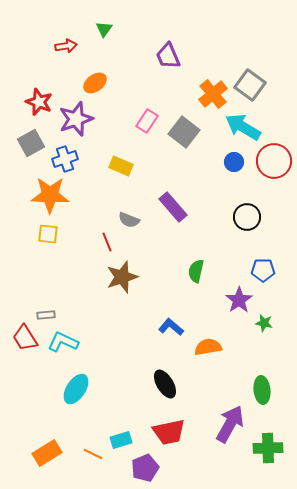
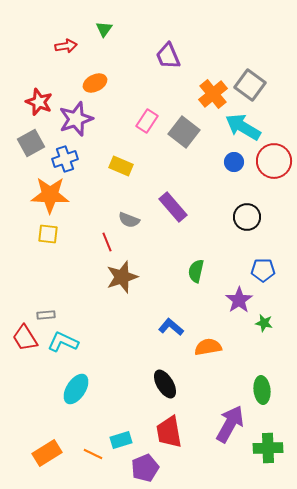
orange ellipse at (95, 83): rotated 10 degrees clockwise
red trapezoid at (169, 432): rotated 92 degrees clockwise
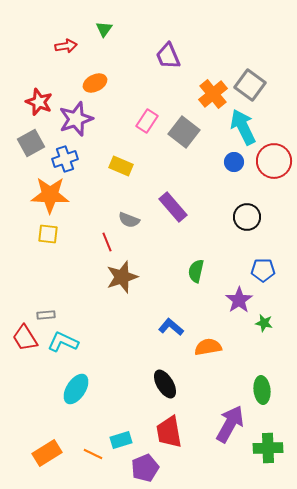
cyan arrow at (243, 127): rotated 33 degrees clockwise
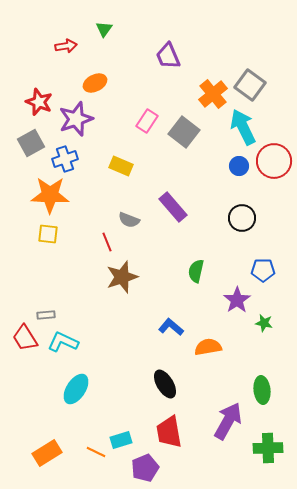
blue circle at (234, 162): moved 5 px right, 4 px down
black circle at (247, 217): moved 5 px left, 1 px down
purple star at (239, 300): moved 2 px left
purple arrow at (230, 424): moved 2 px left, 3 px up
orange line at (93, 454): moved 3 px right, 2 px up
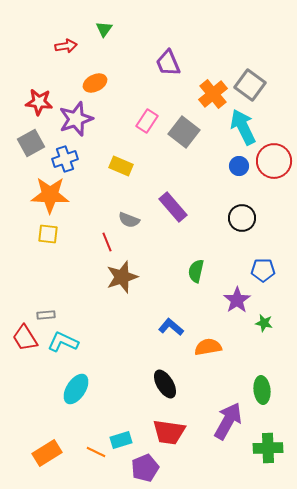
purple trapezoid at (168, 56): moved 7 px down
red star at (39, 102): rotated 16 degrees counterclockwise
red trapezoid at (169, 432): rotated 72 degrees counterclockwise
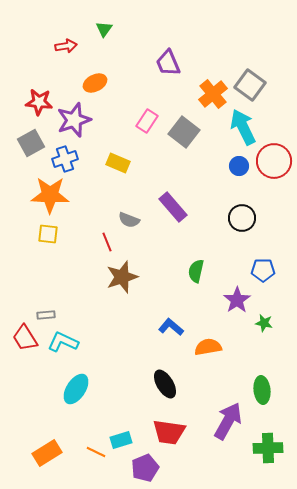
purple star at (76, 119): moved 2 px left, 1 px down
yellow rectangle at (121, 166): moved 3 px left, 3 px up
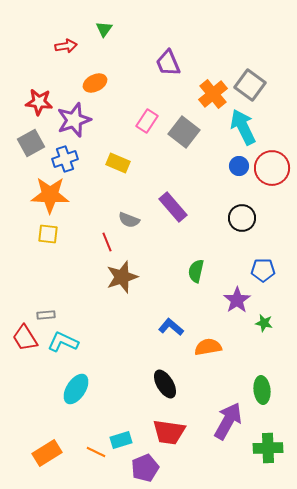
red circle at (274, 161): moved 2 px left, 7 px down
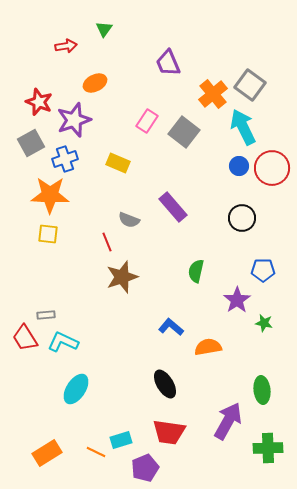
red star at (39, 102): rotated 16 degrees clockwise
